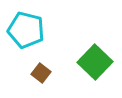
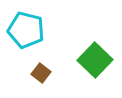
green square: moved 2 px up
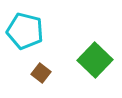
cyan pentagon: moved 1 px left, 1 px down
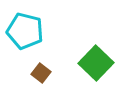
green square: moved 1 px right, 3 px down
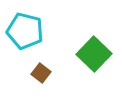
green square: moved 2 px left, 9 px up
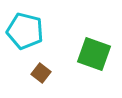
green square: rotated 24 degrees counterclockwise
